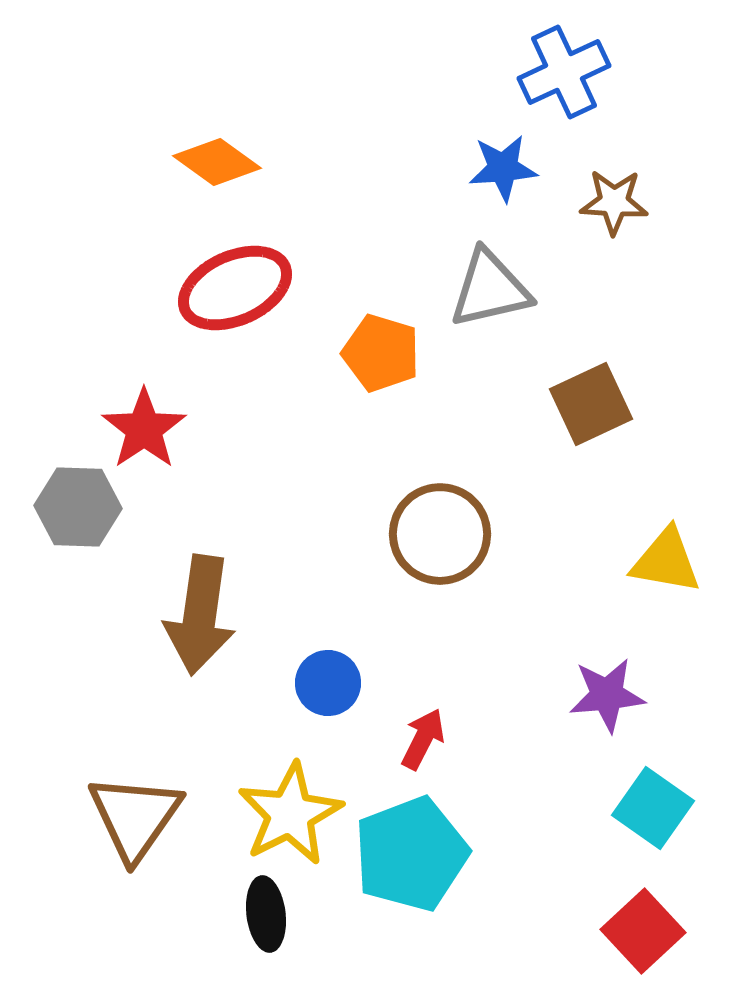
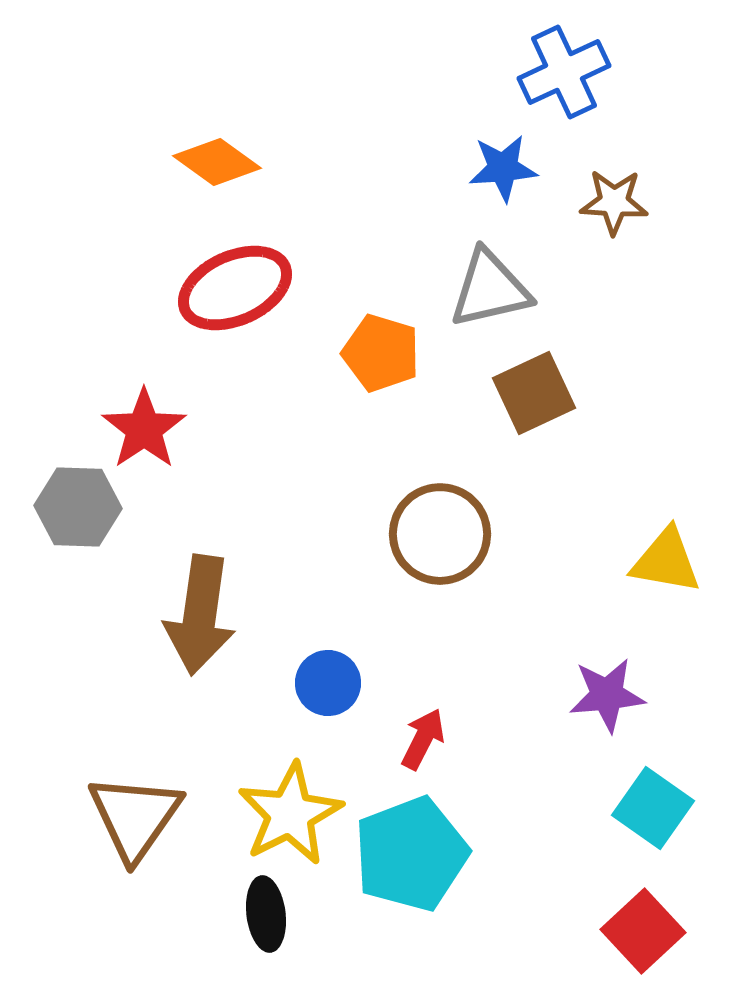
brown square: moved 57 px left, 11 px up
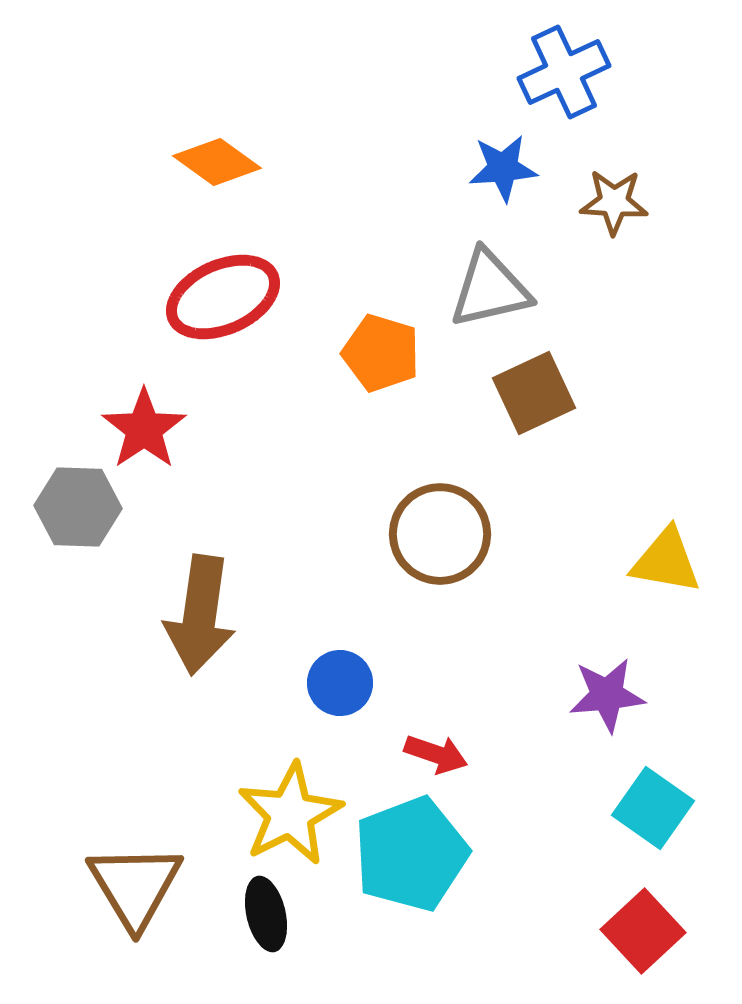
red ellipse: moved 12 px left, 9 px down
blue circle: moved 12 px right
red arrow: moved 13 px right, 15 px down; rotated 82 degrees clockwise
brown triangle: moved 69 px down; rotated 6 degrees counterclockwise
black ellipse: rotated 6 degrees counterclockwise
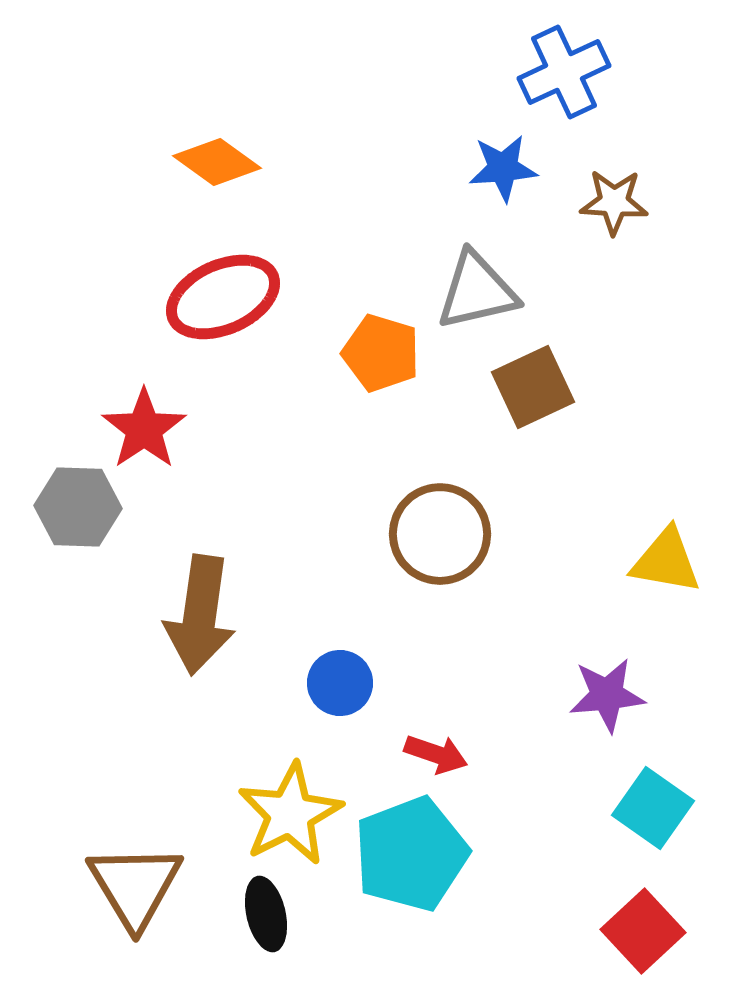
gray triangle: moved 13 px left, 2 px down
brown square: moved 1 px left, 6 px up
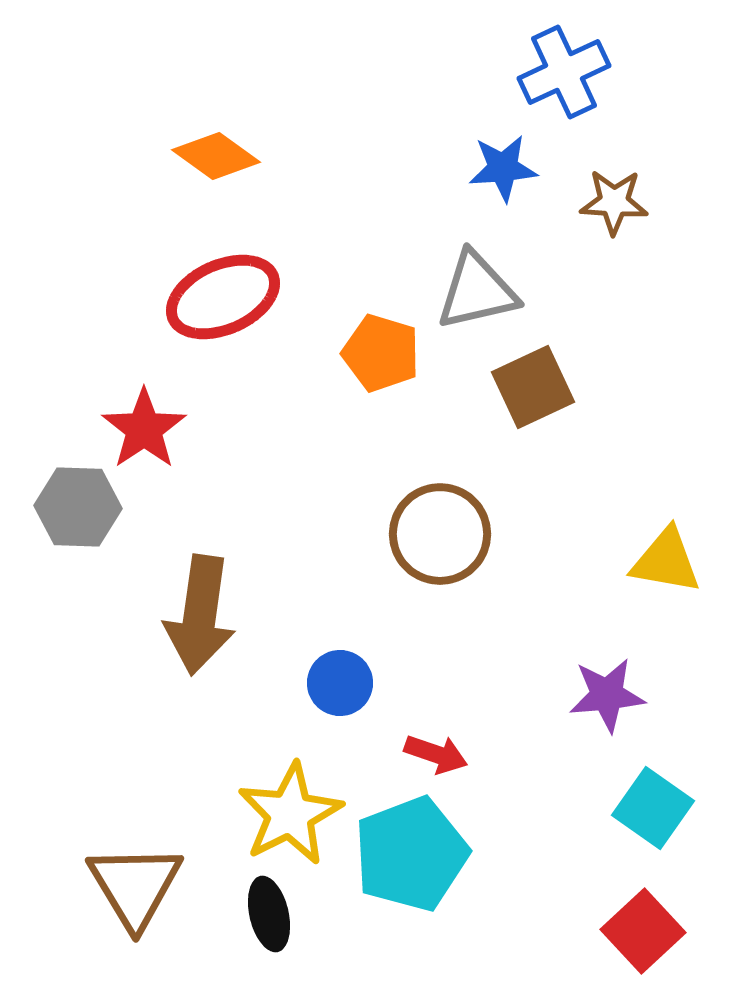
orange diamond: moved 1 px left, 6 px up
black ellipse: moved 3 px right
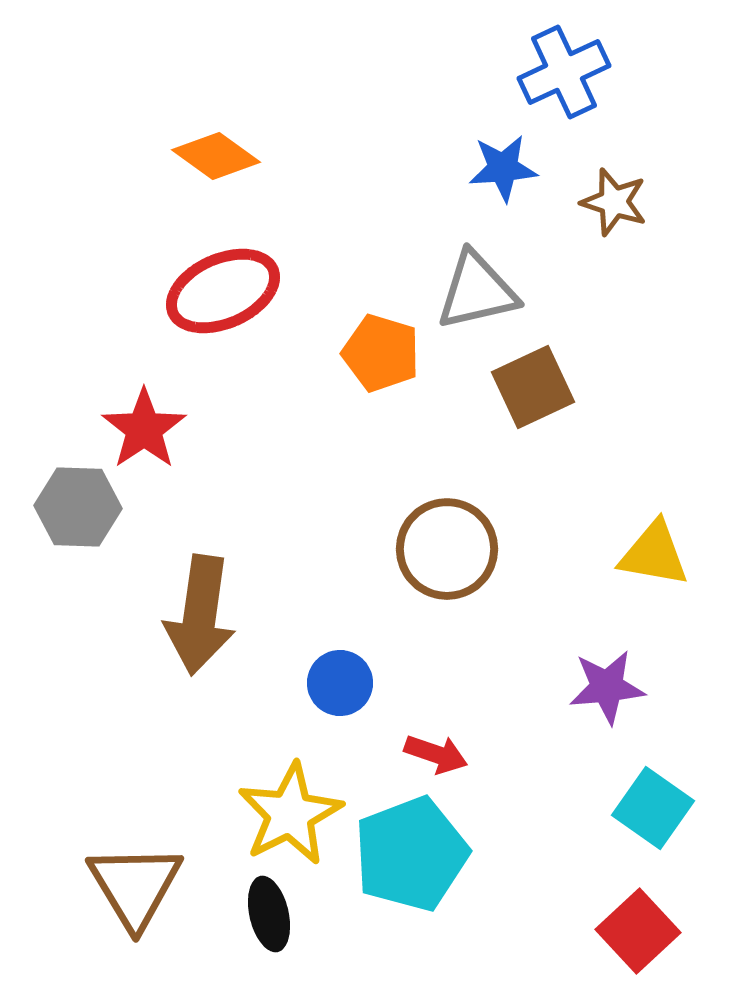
brown star: rotated 14 degrees clockwise
red ellipse: moved 6 px up
brown circle: moved 7 px right, 15 px down
yellow triangle: moved 12 px left, 7 px up
purple star: moved 8 px up
red square: moved 5 px left
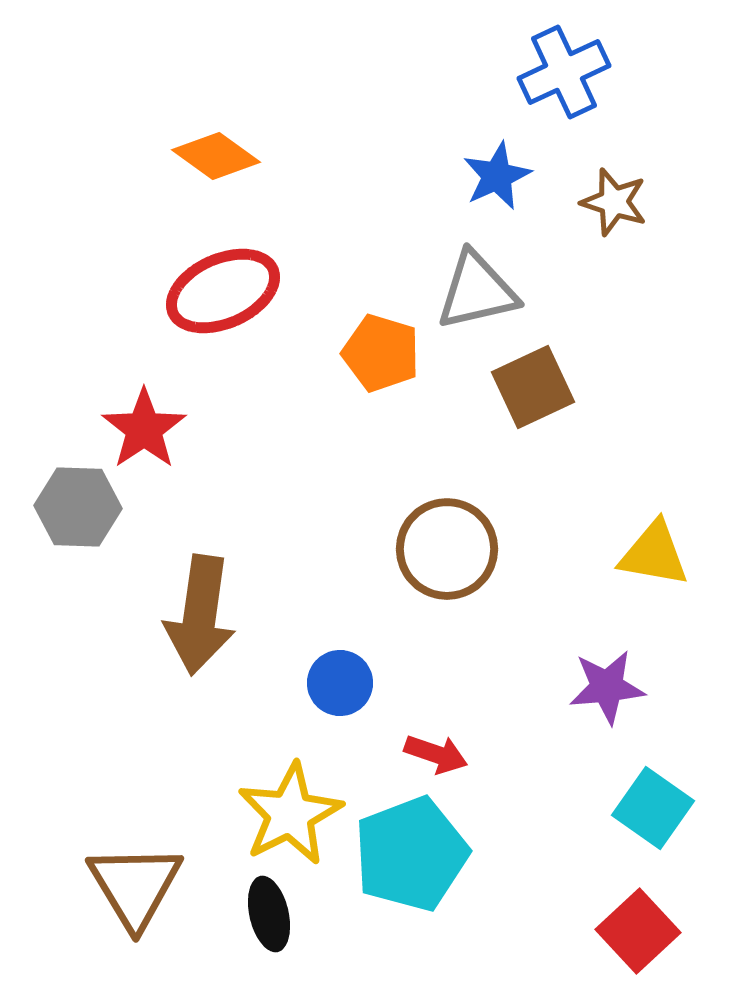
blue star: moved 6 px left, 8 px down; rotated 20 degrees counterclockwise
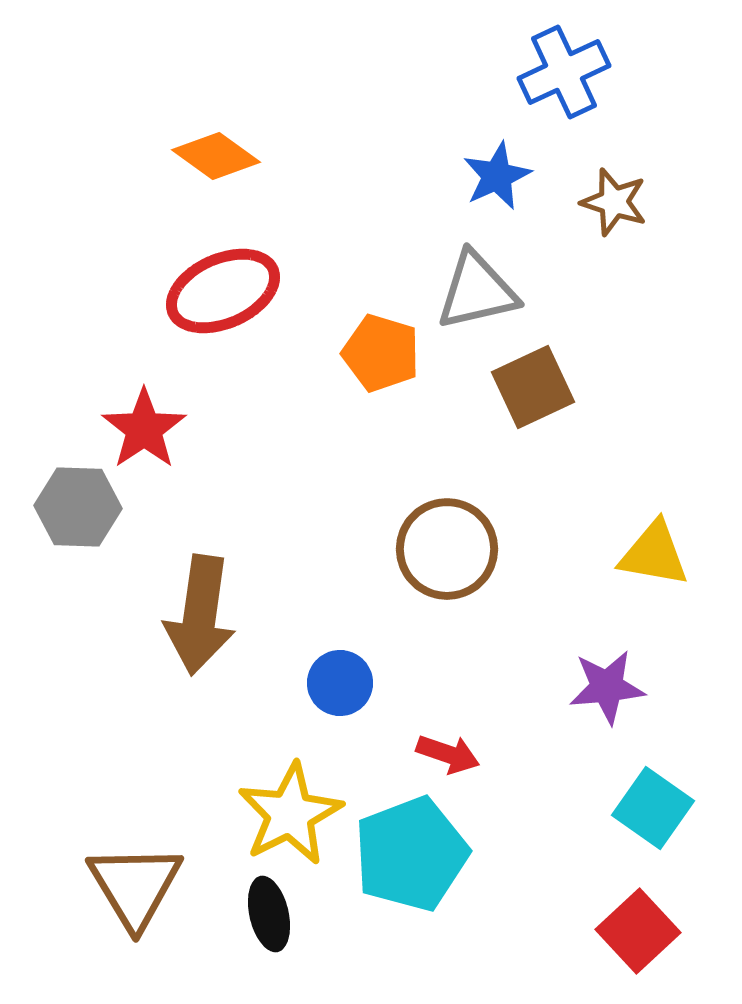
red arrow: moved 12 px right
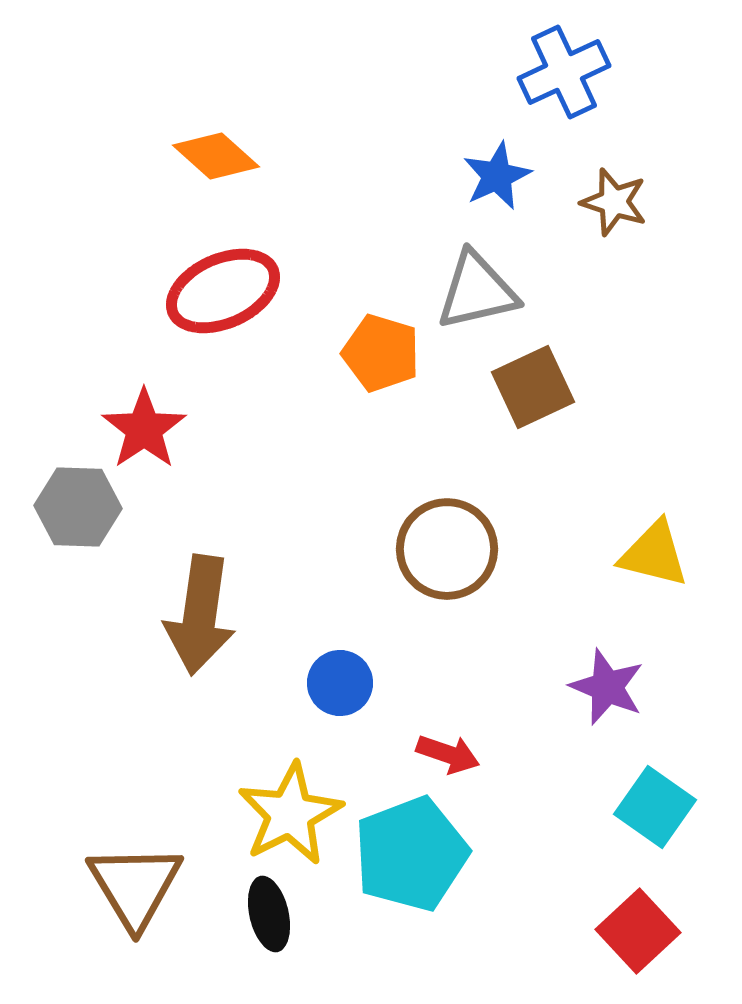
orange diamond: rotated 6 degrees clockwise
yellow triangle: rotated 4 degrees clockwise
purple star: rotated 28 degrees clockwise
cyan square: moved 2 px right, 1 px up
